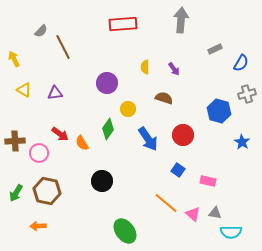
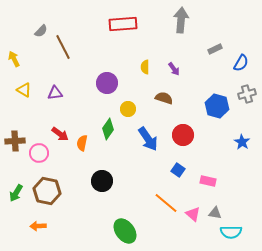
blue hexagon: moved 2 px left, 5 px up
orange semicircle: rotated 42 degrees clockwise
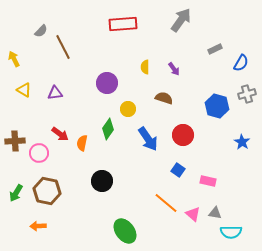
gray arrow: rotated 30 degrees clockwise
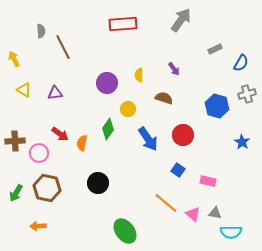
gray semicircle: rotated 48 degrees counterclockwise
yellow semicircle: moved 6 px left, 8 px down
black circle: moved 4 px left, 2 px down
brown hexagon: moved 3 px up
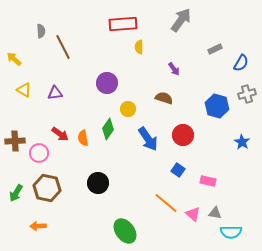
yellow arrow: rotated 21 degrees counterclockwise
yellow semicircle: moved 28 px up
orange semicircle: moved 1 px right, 5 px up; rotated 21 degrees counterclockwise
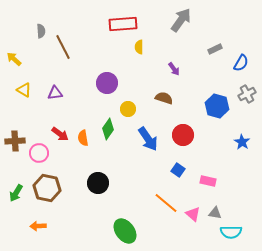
gray cross: rotated 12 degrees counterclockwise
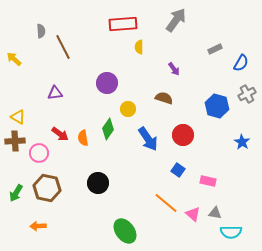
gray arrow: moved 5 px left
yellow triangle: moved 6 px left, 27 px down
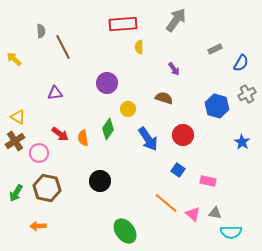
brown cross: rotated 30 degrees counterclockwise
black circle: moved 2 px right, 2 px up
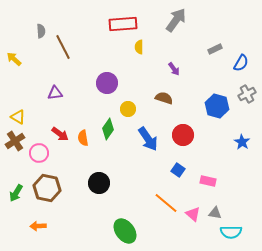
black circle: moved 1 px left, 2 px down
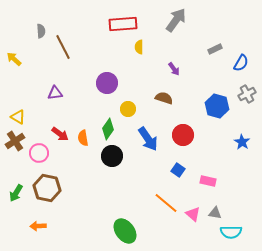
black circle: moved 13 px right, 27 px up
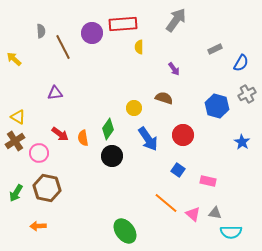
purple circle: moved 15 px left, 50 px up
yellow circle: moved 6 px right, 1 px up
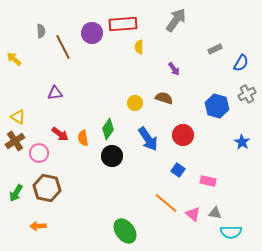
yellow circle: moved 1 px right, 5 px up
